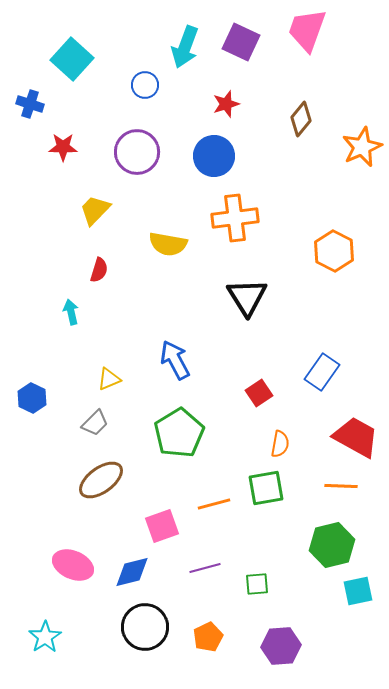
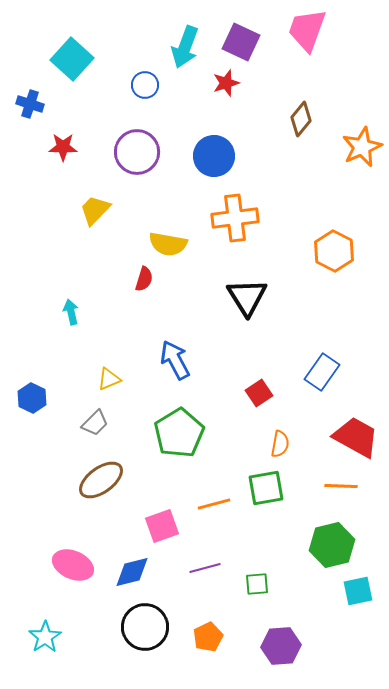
red star at (226, 104): moved 21 px up
red semicircle at (99, 270): moved 45 px right, 9 px down
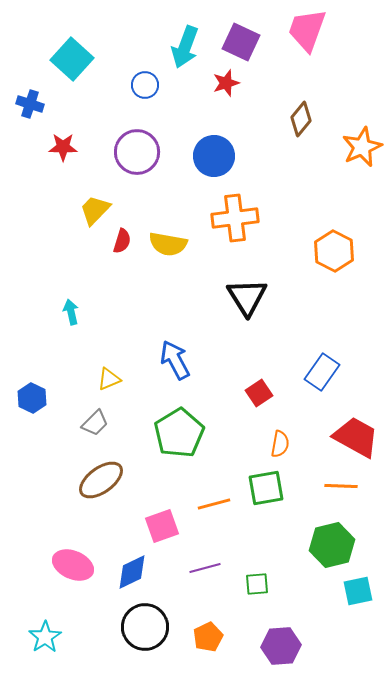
red semicircle at (144, 279): moved 22 px left, 38 px up
blue diamond at (132, 572): rotated 12 degrees counterclockwise
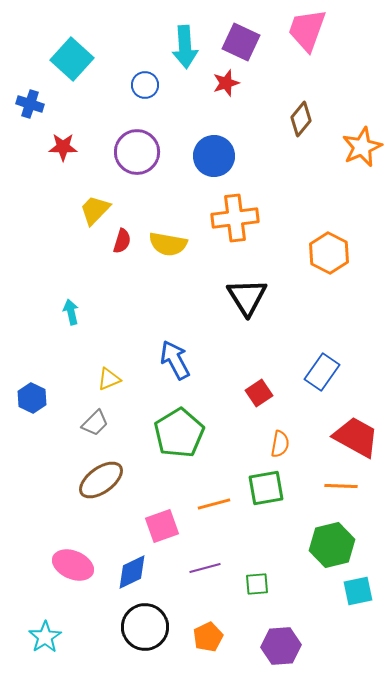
cyan arrow at (185, 47): rotated 24 degrees counterclockwise
orange hexagon at (334, 251): moved 5 px left, 2 px down
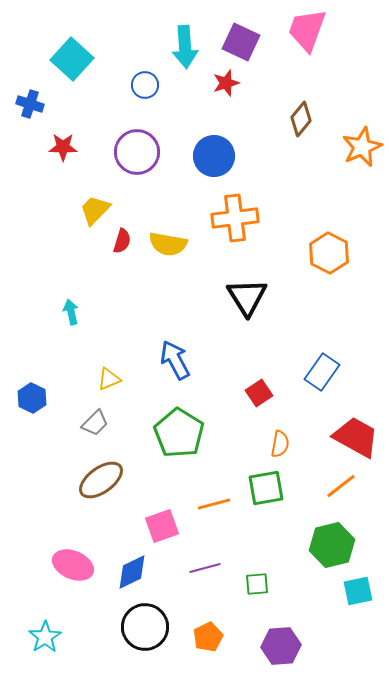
green pentagon at (179, 433): rotated 9 degrees counterclockwise
orange line at (341, 486): rotated 40 degrees counterclockwise
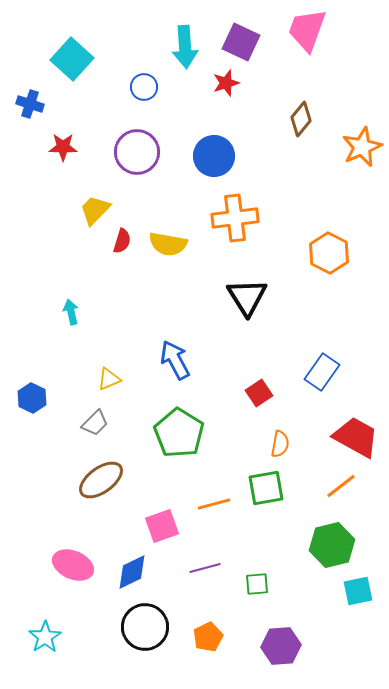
blue circle at (145, 85): moved 1 px left, 2 px down
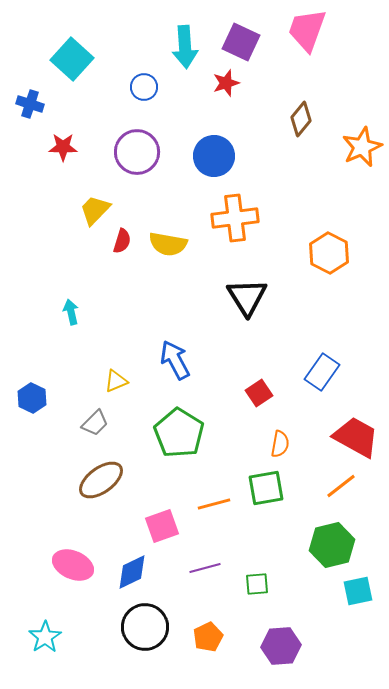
yellow triangle at (109, 379): moved 7 px right, 2 px down
